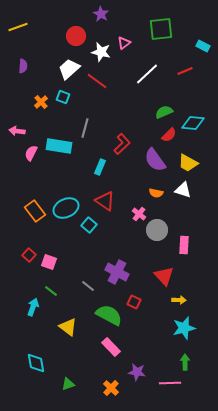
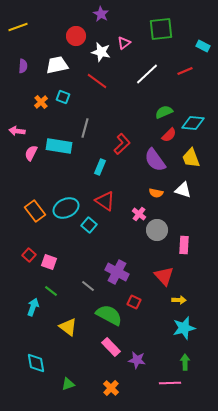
white trapezoid at (69, 69): moved 12 px left, 4 px up; rotated 30 degrees clockwise
yellow trapezoid at (188, 163): moved 3 px right, 5 px up; rotated 40 degrees clockwise
purple star at (137, 372): moved 12 px up
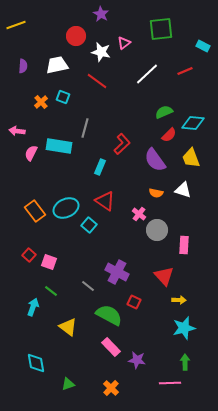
yellow line at (18, 27): moved 2 px left, 2 px up
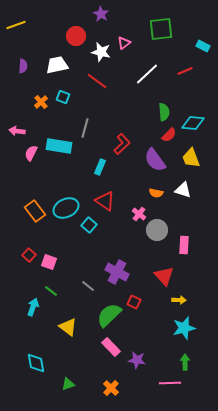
green semicircle at (164, 112): rotated 108 degrees clockwise
green semicircle at (109, 315): rotated 72 degrees counterclockwise
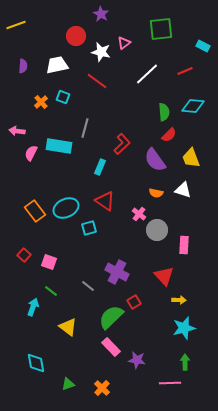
cyan diamond at (193, 123): moved 17 px up
cyan square at (89, 225): moved 3 px down; rotated 35 degrees clockwise
red square at (29, 255): moved 5 px left
red square at (134, 302): rotated 32 degrees clockwise
green semicircle at (109, 315): moved 2 px right, 2 px down
orange cross at (111, 388): moved 9 px left
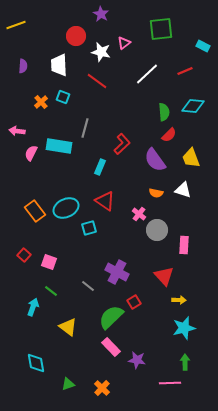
white trapezoid at (57, 65): moved 2 px right; rotated 80 degrees counterclockwise
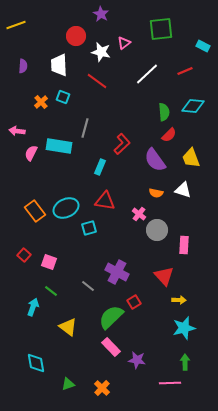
red triangle at (105, 201): rotated 25 degrees counterclockwise
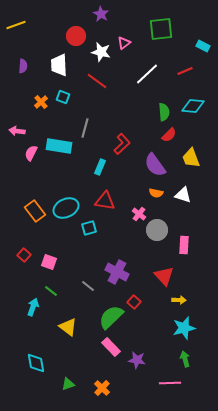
purple semicircle at (155, 160): moved 5 px down
white triangle at (183, 190): moved 5 px down
red square at (134, 302): rotated 16 degrees counterclockwise
green arrow at (185, 362): moved 3 px up; rotated 14 degrees counterclockwise
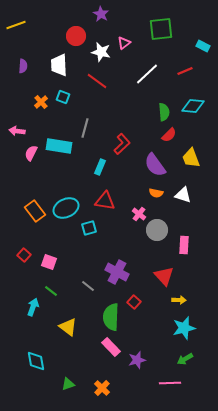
green semicircle at (111, 317): rotated 44 degrees counterclockwise
green arrow at (185, 359): rotated 105 degrees counterclockwise
purple star at (137, 360): rotated 24 degrees counterclockwise
cyan diamond at (36, 363): moved 2 px up
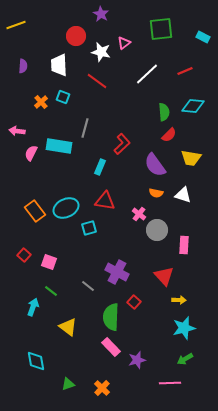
cyan rectangle at (203, 46): moved 9 px up
yellow trapezoid at (191, 158): rotated 60 degrees counterclockwise
